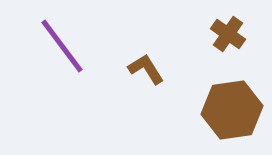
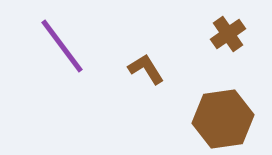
brown cross: rotated 20 degrees clockwise
brown hexagon: moved 9 px left, 9 px down
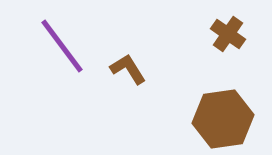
brown cross: rotated 20 degrees counterclockwise
brown L-shape: moved 18 px left
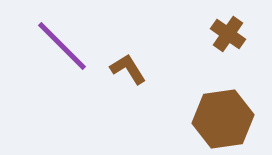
purple line: rotated 8 degrees counterclockwise
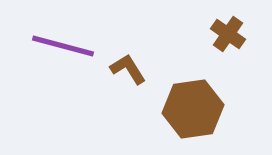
purple line: moved 1 px right; rotated 30 degrees counterclockwise
brown hexagon: moved 30 px left, 10 px up
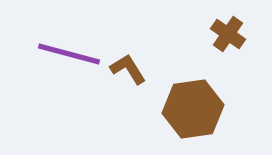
purple line: moved 6 px right, 8 px down
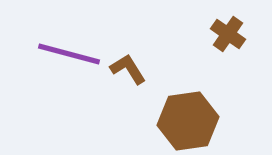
brown hexagon: moved 5 px left, 12 px down
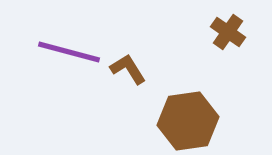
brown cross: moved 2 px up
purple line: moved 2 px up
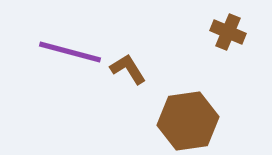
brown cross: rotated 12 degrees counterclockwise
purple line: moved 1 px right
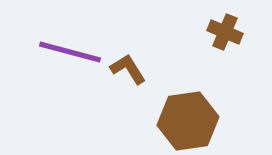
brown cross: moved 3 px left
